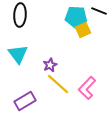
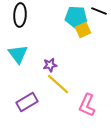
purple star: rotated 16 degrees clockwise
pink L-shape: moved 17 px down; rotated 20 degrees counterclockwise
purple rectangle: moved 2 px right, 1 px down
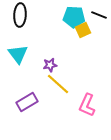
black line: moved 4 px down
cyan pentagon: moved 2 px left
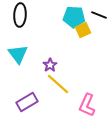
purple star: rotated 24 degrees counterclockwise
